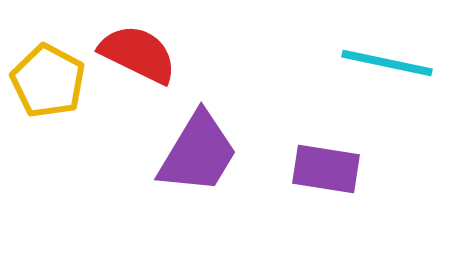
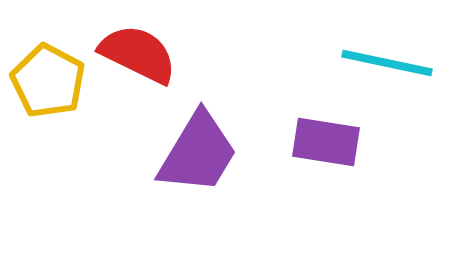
purple rectangle: moved 27 px up
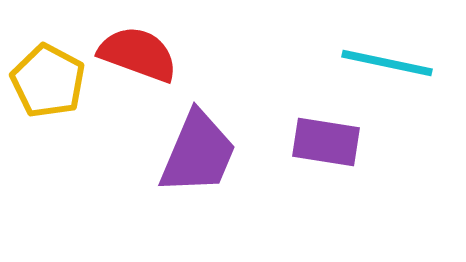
red semicircle: rotated 6 degrees counterclockwise
purple trapezoid: rotated 8 degrees counterclockwise
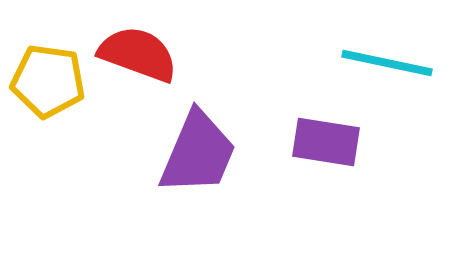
yellow pentagon: rotated 20 degrees counterclockwise
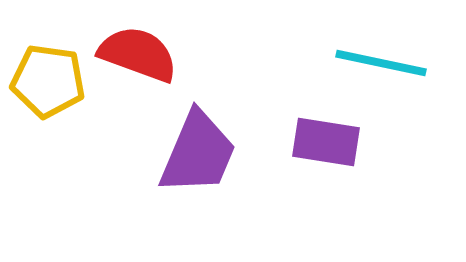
cyan line: moved 6 px left
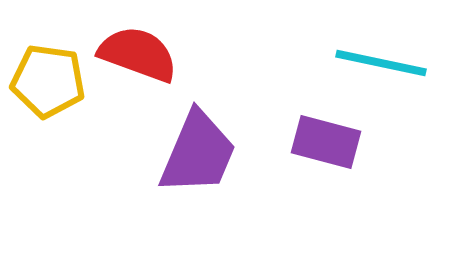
purple rectangle: rotated 6 degrees clockwise
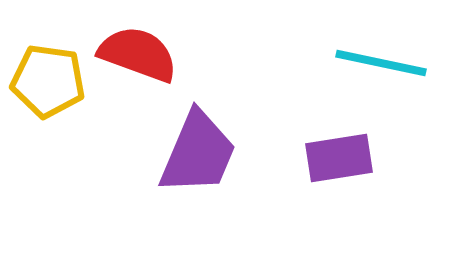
purple rectangle: moved 13 px right, 16 px down; rotated 24 degrees counterclockwise
